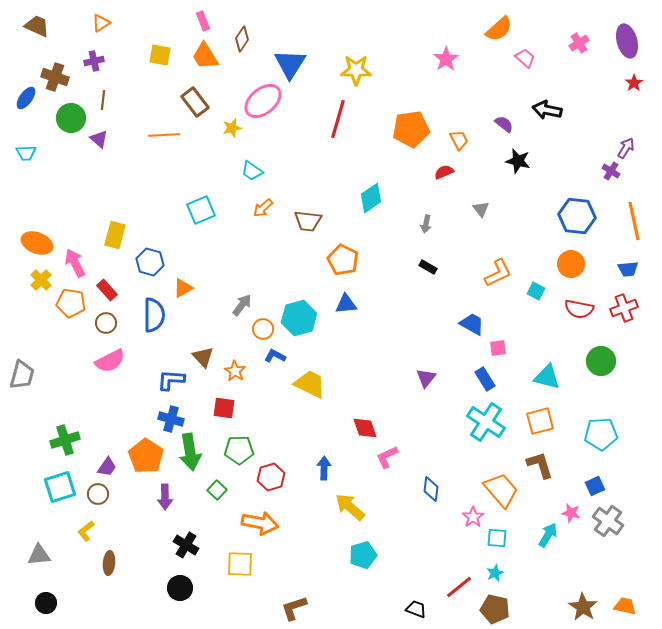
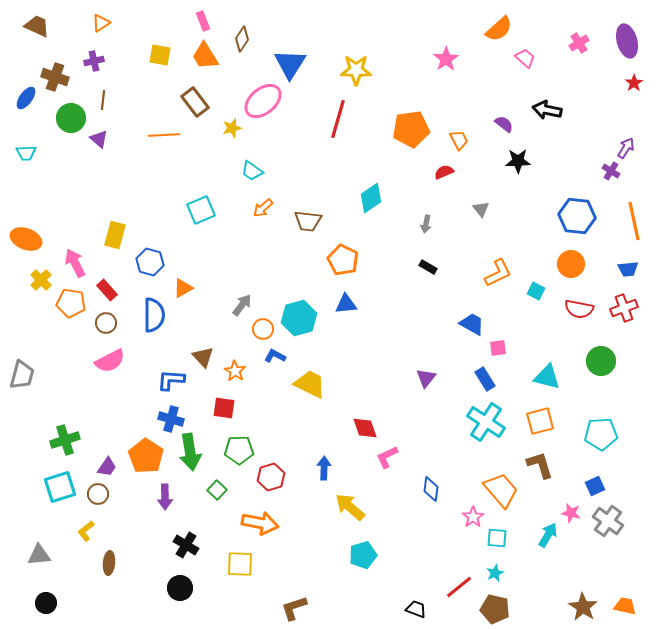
black star at (518, 161): rotated 15 degrees counterclockwise
orange ellipse at (37, 243): moved 11 px left, 4 px up
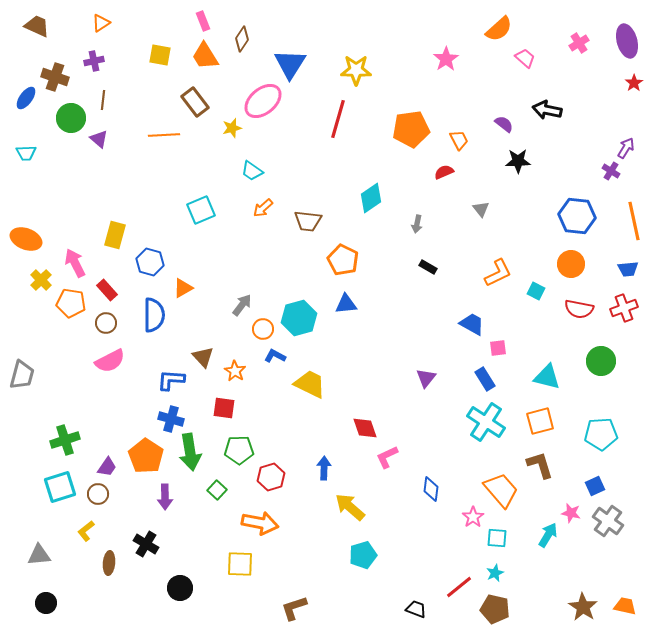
gray arrow at (426, 224): moved 9 px left
black cross at (186, 545): moved 40 px left, 1 px up
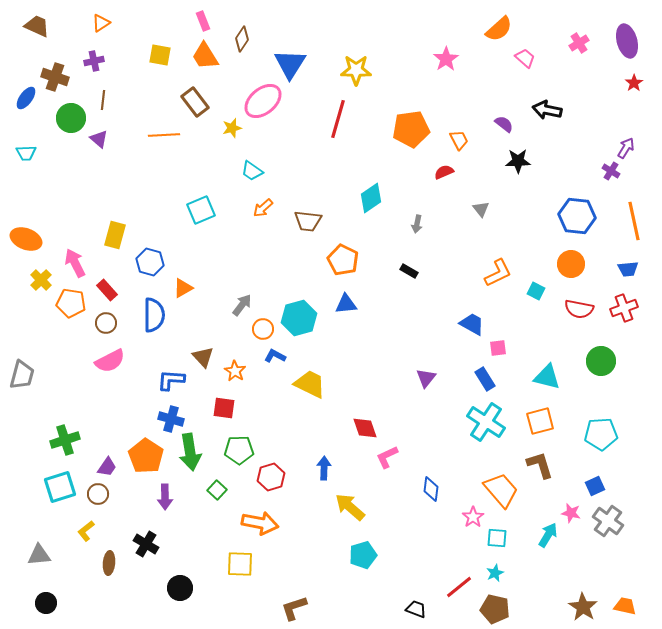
black rectangle at (428, 267): moved 19 px left, 4 px down
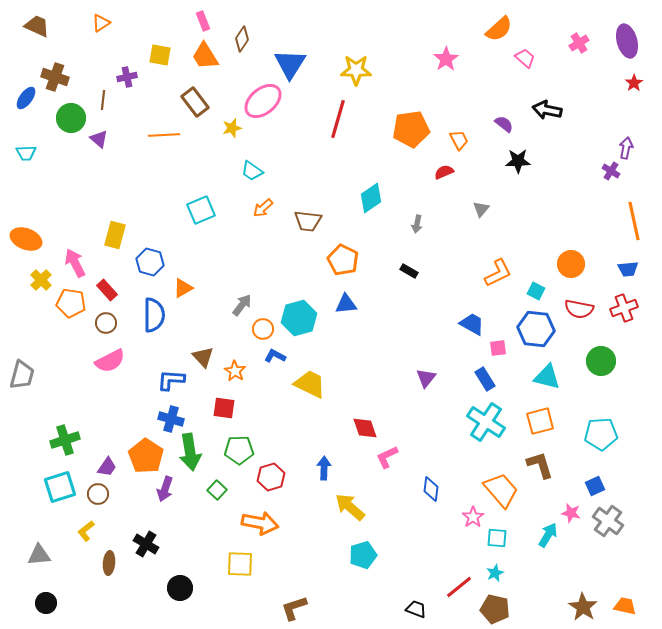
purple cross at (94, 61): moved 33 px right, 16 px down
purple arrow at (626, 148): rotated 20 degrees counterclockwise
gray triangle at (481, 209): rotated 18 degrees clockwise
blue hexagon at (577, 216): moved 41 px left, 113 px down
purple arrow at (165, 497): moved 8 px up; rotated 20 degrees clockwise
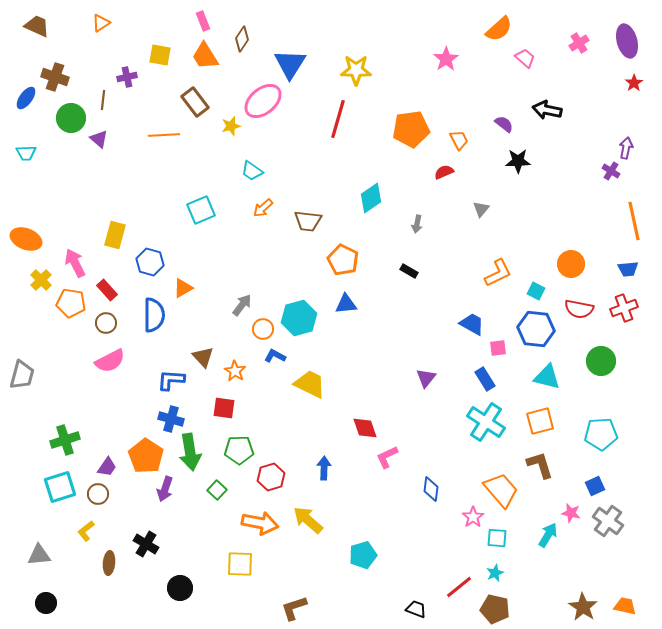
yellow star at (232, 128): moved 1 px left, 2 px up
yellow arrow at (350, 507): moved 42 px left, 13 px down
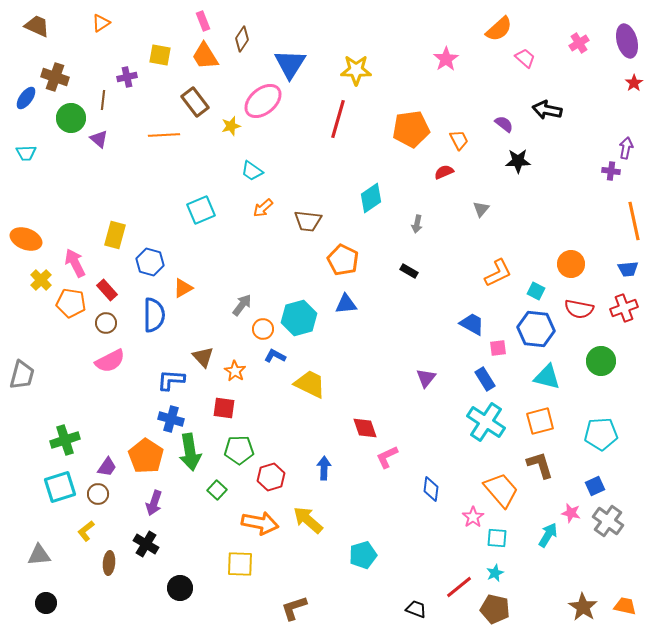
purple cross at (611, 171): rotated 24 degrees counterclockwise
purple arrow at (165, 489): moved 11 px left, 14 px down
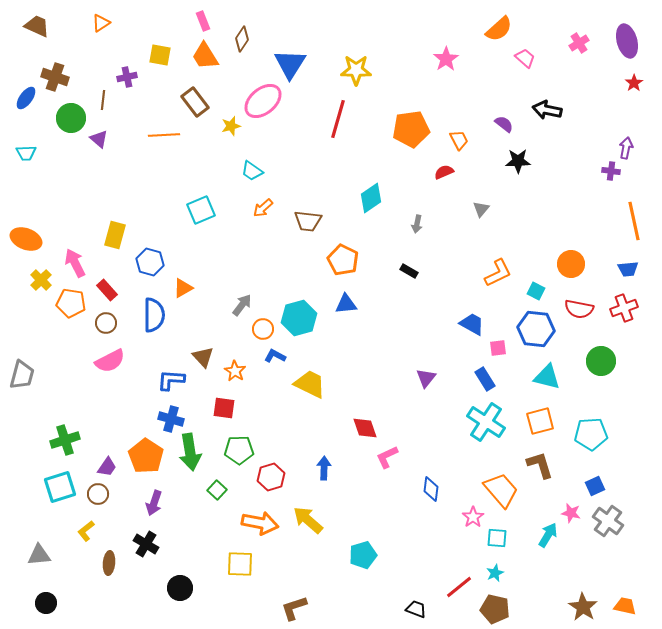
cyan pentagon at (601, 434): moved 10 px left
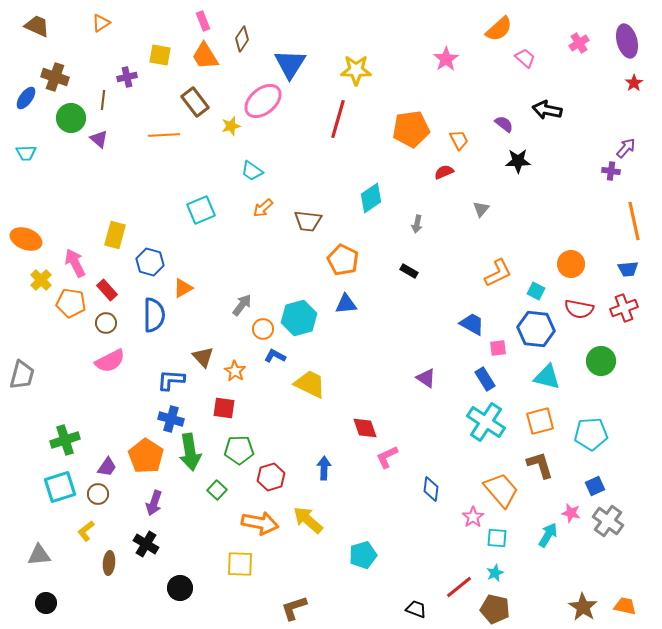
purple arrow at (626, 148): rotated 30 degrees clockwise
purple triangle at (426, 378): rotated 35 degrees counterclockwise
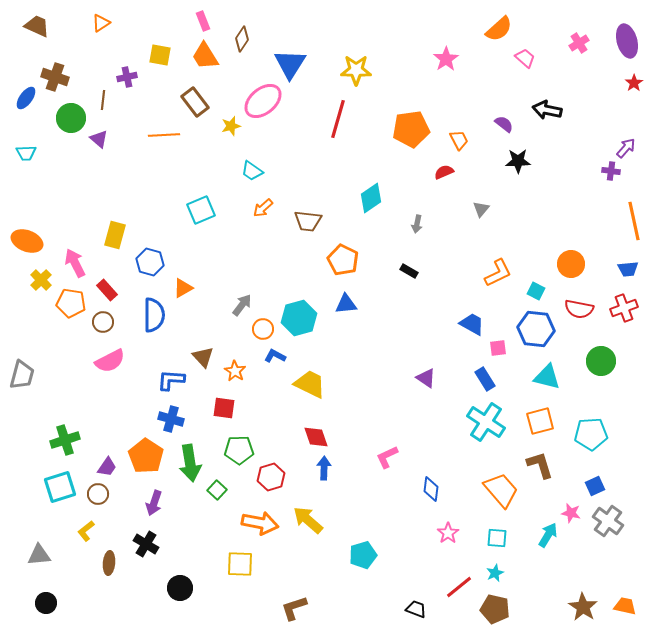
orange ellipse at (26, 239): moved 1 px right, 2 px down
brown circle at (106, 323): moved 3 px left, 1 px up
red diamond at (365, 428): moved 49 px left, 9 px down
green arrow at (190, 452): moved 11 px down
pink star at (473, 517): moved 25 px left, 16 px down
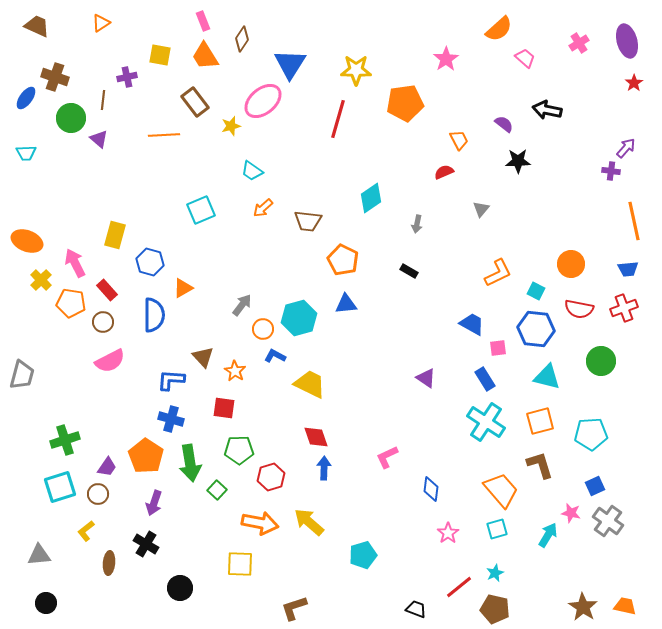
orange pentagon at (411, 129): moved 6 px left, 26 px up
yellow arrow at (308, 520): moved 1 px right, 2 px down
cyan square at (497, 538): moved 9 px up; rotated 20 degrees counterclockwise
